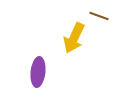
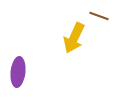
purple ellipse: moved 20 px left
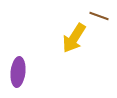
yellow arrow: rotated 8 degrees clockwise
